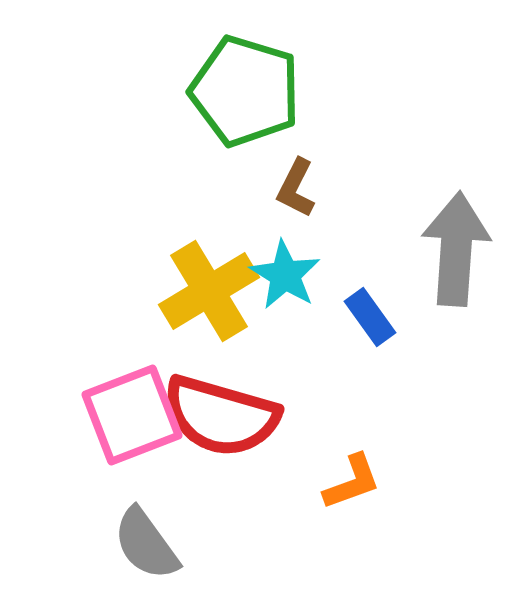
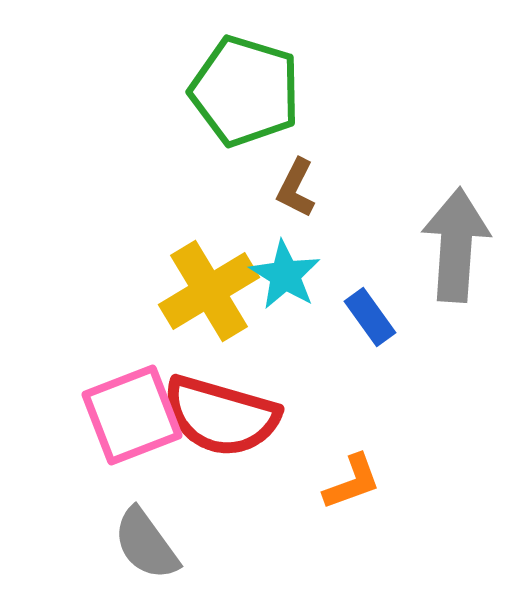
gray arrow: moved 4 px up
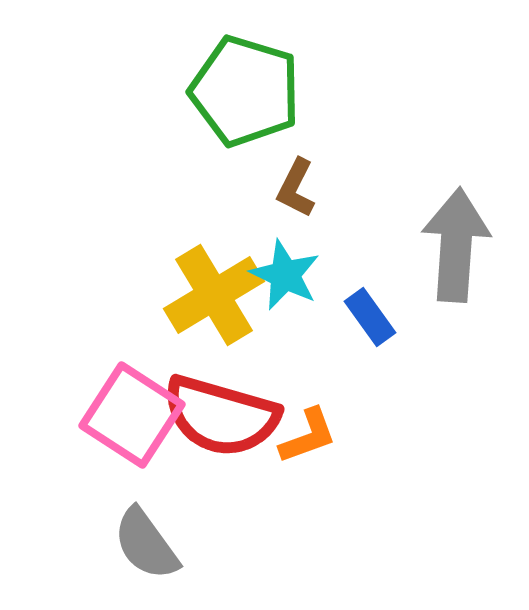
cyan star: rotated 6 degrees counterclockwise
yellow cross: moved 5 px right, 4 px down
pink square: rotated 36 degrees counterclockwise
orange L-shape: moved 44 px left, 46 px up
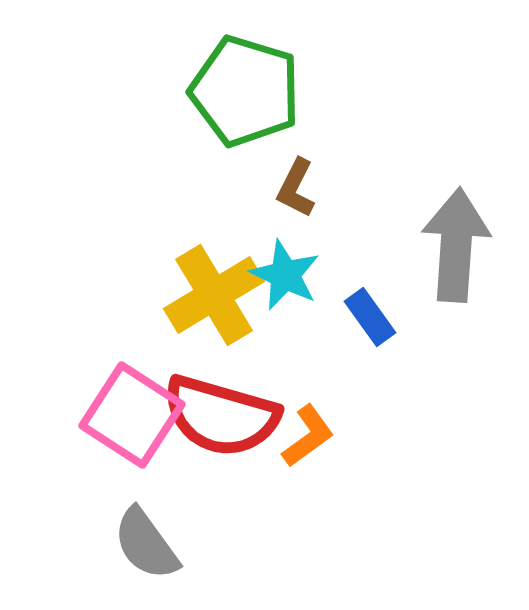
orange L-shape: rotated 16 degrees counterclockwise
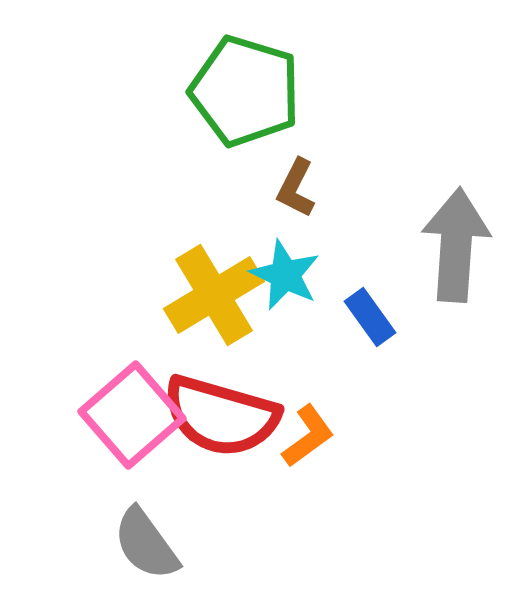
pink square: rotated 16 degrees clockwise
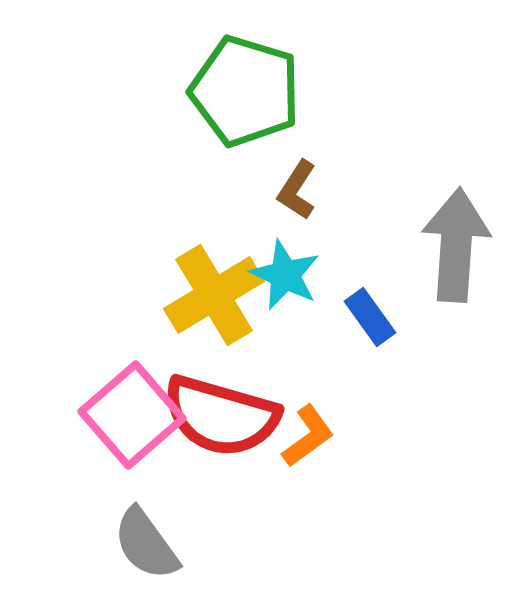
brown L-shape: moved 1 px right, 2 px down; rotated 6 degrees clockwise
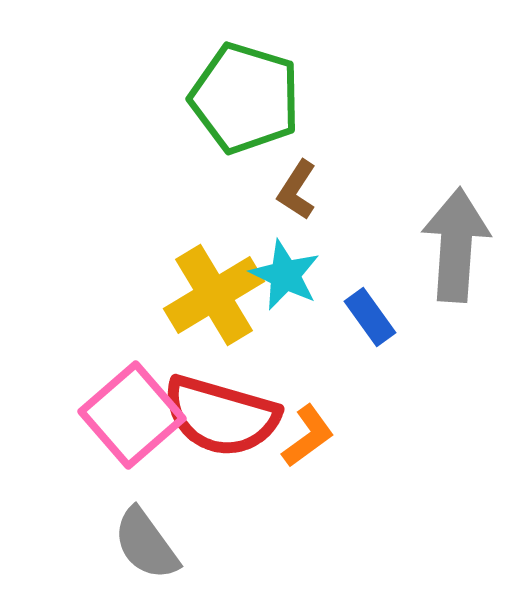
green pentagon: moved 7 px down
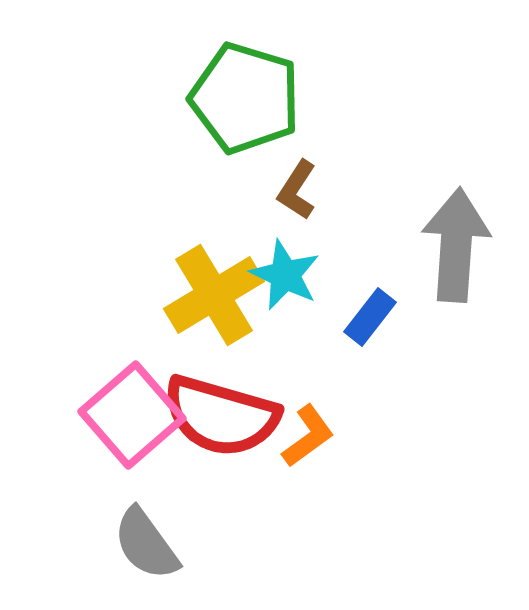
blue rectangle: rotated 74 degrees clockwise
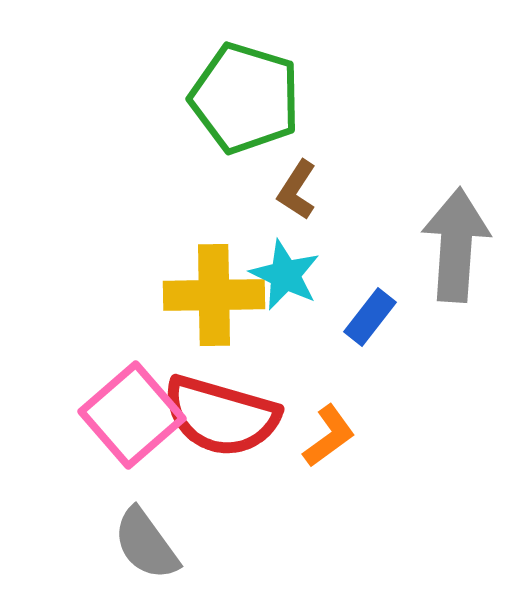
yellow cross: rotated 30 degrees clockwise
orange L-shape: moved 21 px right
